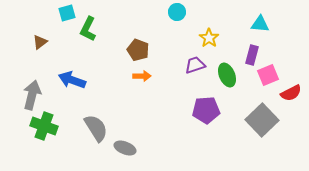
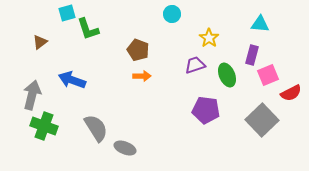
cyan circle: moved 5 px left, 2 px down
green L-shape: rotated 45 degrees counterclockwise
purple pentagon: rotated 12 degrees clockwise
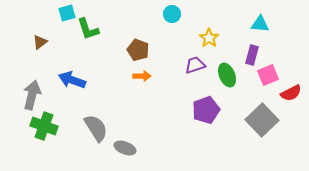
purple pentagon: rotated 28 degrees counterclockwise
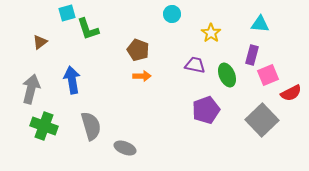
yellow star: moved 2 px right, 5 px up
purple trapezoid: rotated 30 degrees clockwise
blue arrow: rotated 60 degrees clockwise
gray arrow: moved 1 px left, 6 px up
gray semicircle: moved 5 px left, 2 px up; rotated 16 degrees clockwise
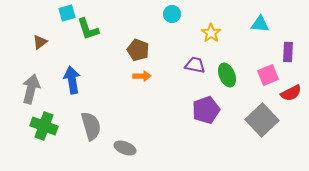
purple rectangle: moved 36 px right, 3 px up; rotated 12 degrees counterclockwise
